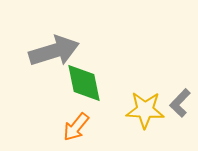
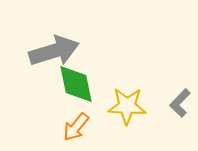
green diamond: moved 8 px left, 1 px down
yellow star: moved 18 px left, 4 px up
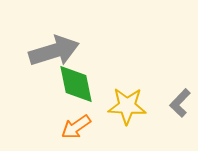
orange arrow: rotated 16 degrees clockwise
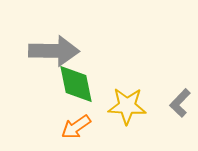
gray arrow: rotated 18 degrees clockwise
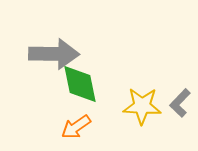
gray arrow: moved 3 px down
green diamond: moved 4 px right
yellow star: moved 15 px right
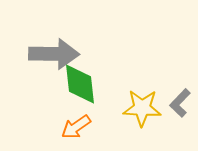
green diamond: rotated 6 degrees clockwise
yellow star: moved 2 px down
